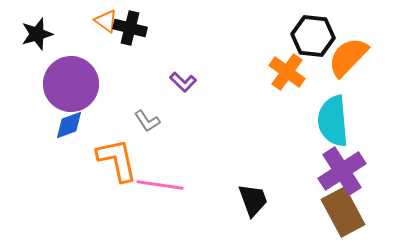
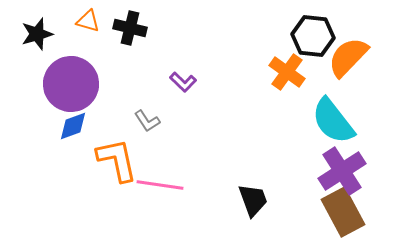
orange triangle: moved 18 px left; rotated 20 degrees counterclockwise
cyan semicircle: rotated 33 degrees counterclockwise
blue diamond: moved 4 px right, 1 px down
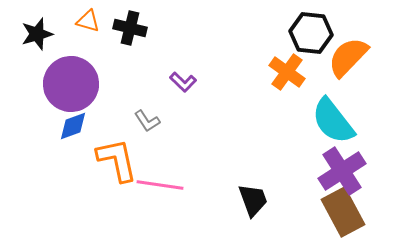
black hexagon: moved 2 px left, 3 px up
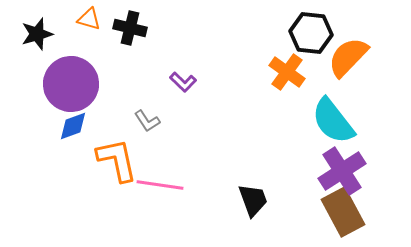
orange triangle: moved 1 px right, 2 px up
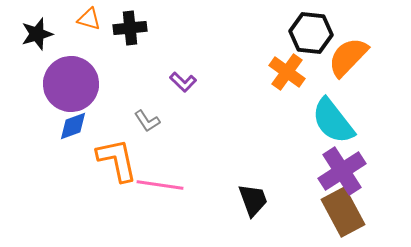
black cross: rotated 20 degrees counterclockwise
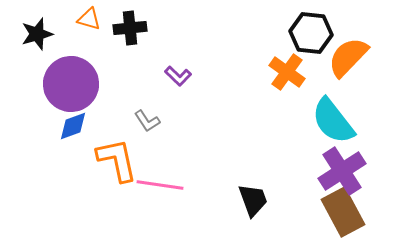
purple L-shape: moved 5 px left, 6 px up
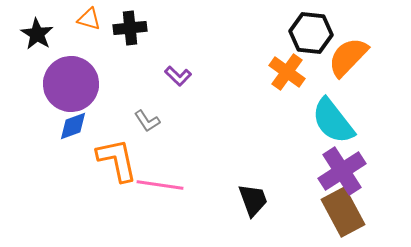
black star: rotated 24 degrees counterclockwise
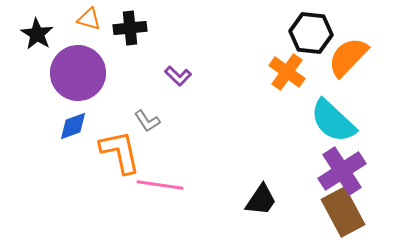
purple circle: moved 7 px right, 11 px up
cyan semicircle: rotated 9 degrees counterclockwise
orange L-shape: moved 3 px right, 8 px up
black trapezoid: moved 8 px right; rotated 54 degrees clockwise
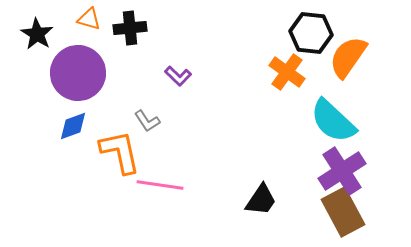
orange semicircle: rotated 9 degrees counterclockwise
